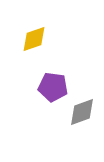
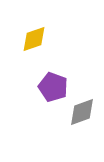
purple pentagon: rotated 12 degrees clockwise
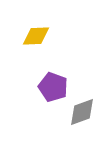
yellow diamond: moved 2 px right, 3 px up; rotated 16 degrees clockwise
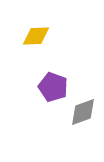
gray diamond: moved 1 px right
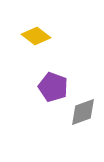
yellow diamond: rotated 40 degrees clockwise
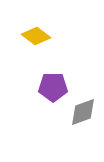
purple pentagon: rotated 20 degrees counterclockwise
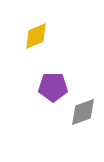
yellow diamond: rotated 60 degrees counterclockwise
